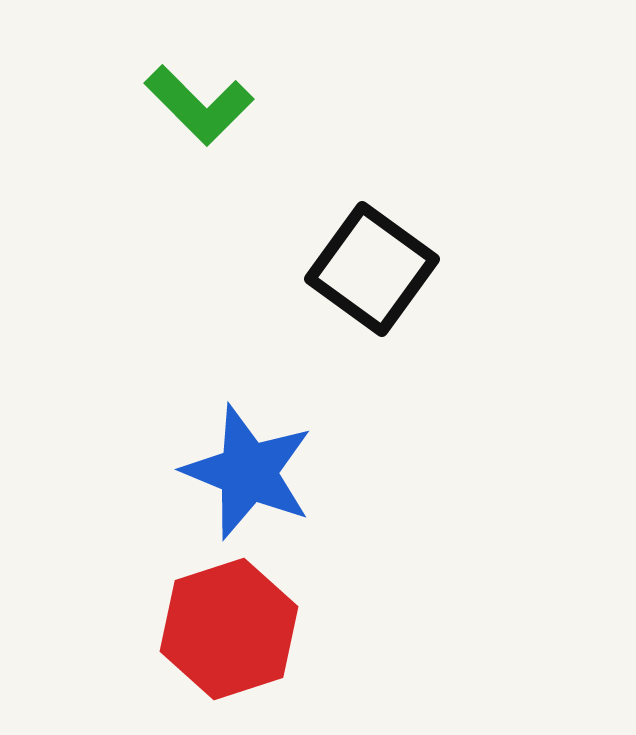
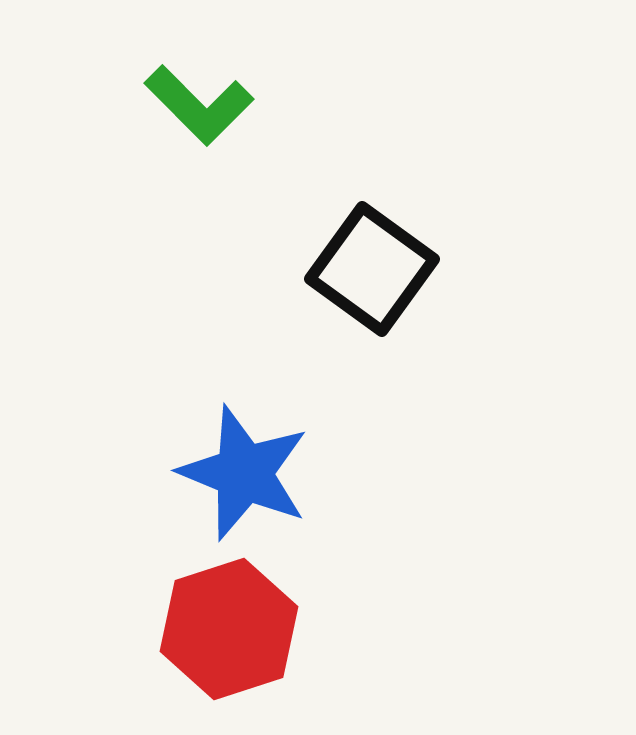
blue star: moved 4 px left, 1 px down
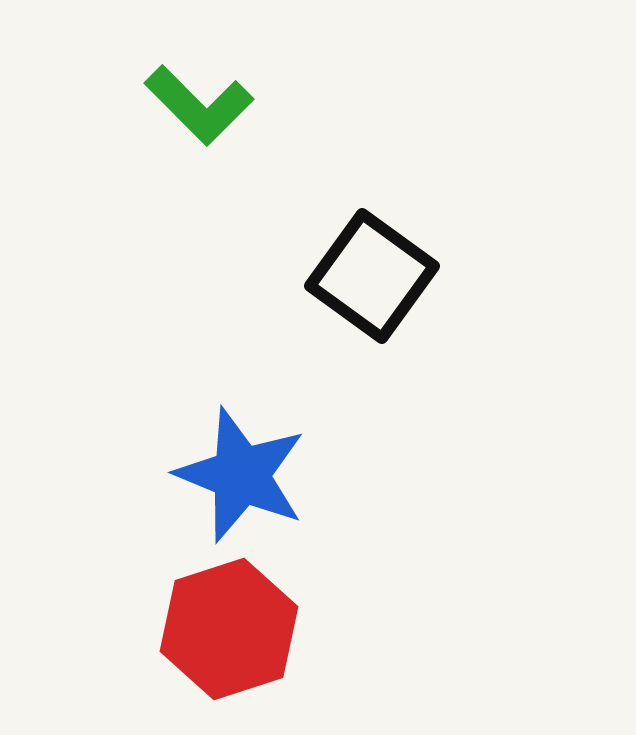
black square: moved 7 px down
blue star: moved 3 px left, 2 px down
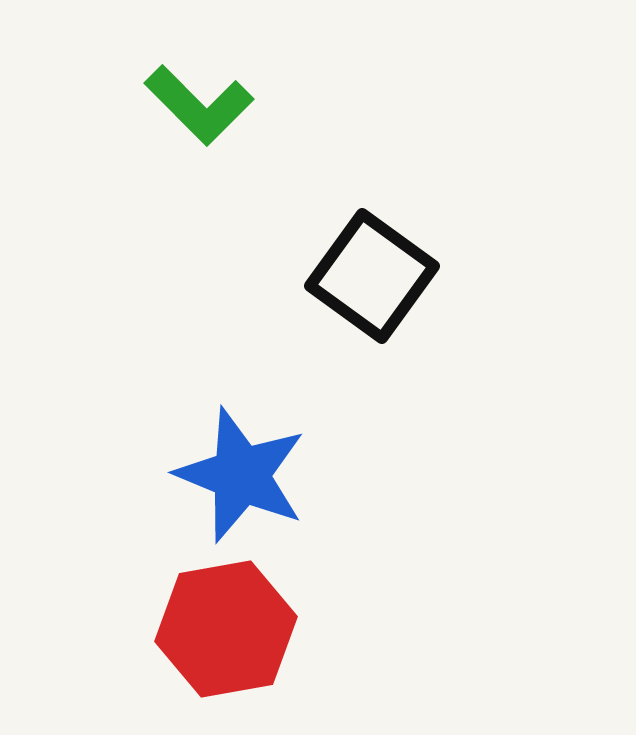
red hexagon: moved 3 px left; rotated 8 degrees clockwise
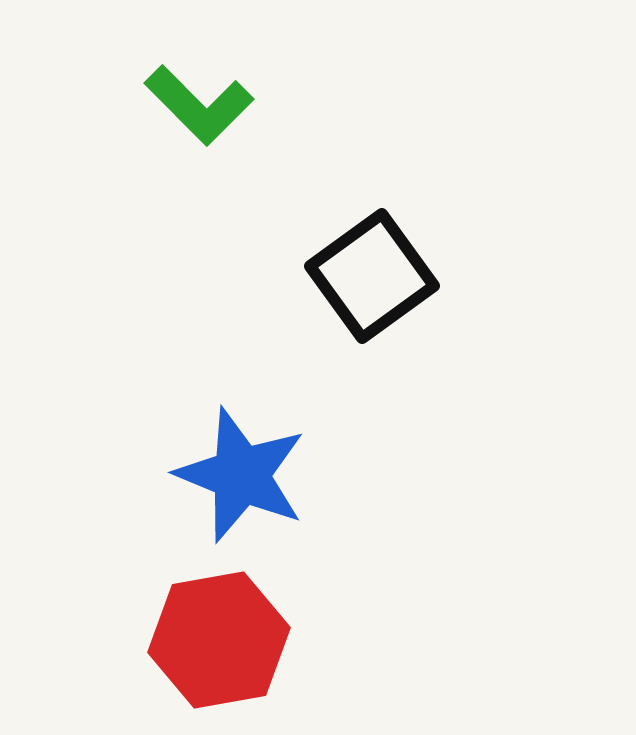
black square: rotated 18 degrees clockwise
red hexagon: moved 7 px left, 11 px down
